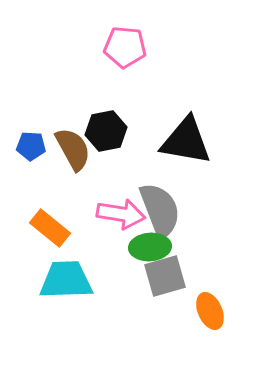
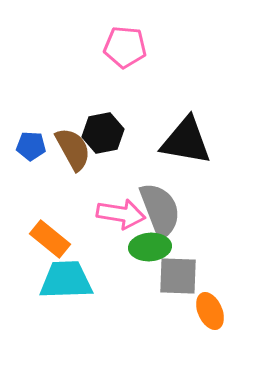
black hexagon: moved 3 px left, 2 px down
orange rectangle: moved 11 px down
gray square: moved 13 px right; rotated 18 degrees clockwise
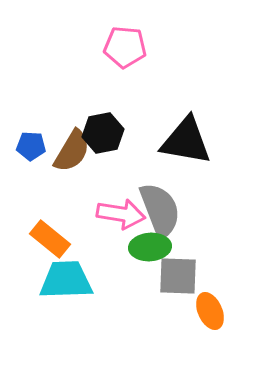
brown semicircle: moved 1 px left, 2 px down; rotated 60 degrees clockwise
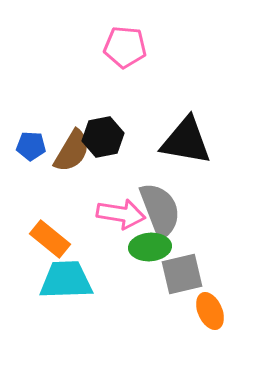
black hexagon: moved 4 px down
gray square: moved 4 px right, 2 px up; rotated 15 degrees counterclockwise
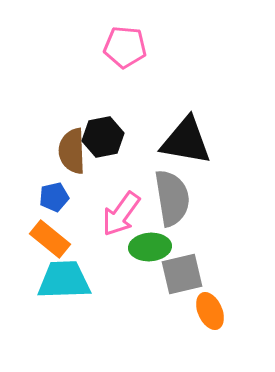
blue pentagon: moved 23 px right, 51 px down; rotated 16 degrees counterclockwise
brown semicircle: rotated 147 degrees clockwise
gray semicircle: moved 12 px right, 12 px up; rotated 12 degrees clockwise
pink arrow: rotated 117 degrees clockwise
cyan trapezoid: moved 2 px left
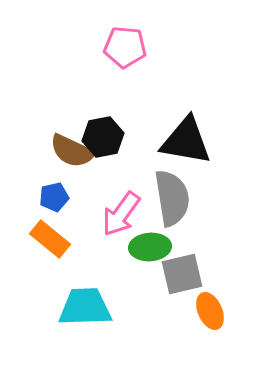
brown semicircle: rotated 63 degrees counterclockwise
cyan trapezoid: moved 21 px right, 27 px down
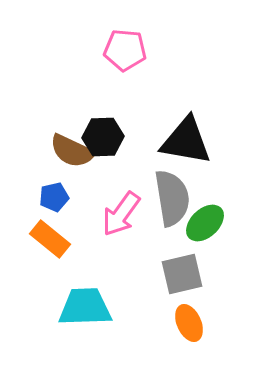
pink pentagon: moved 3 px down
black hexagon: rotated 9 degrees clockwise
green ellipse: moved 55 px right, 24 px up; rotated 39 degrees counterclockwise
orange ellipse: moved 21 px left, 12 px down
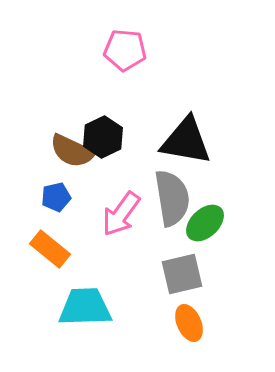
black hexagon: rotated 24 degrees counterclockwise
blue pentagon: moved 2 px right
orange rectangle: moved 10 px down
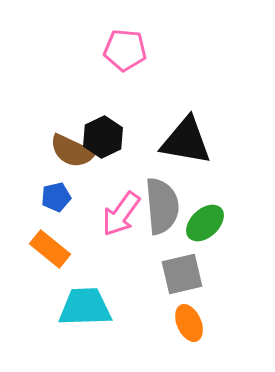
gray semicircle: moved 10 px left, 8 px down; rotated 4 degrees clockwise
